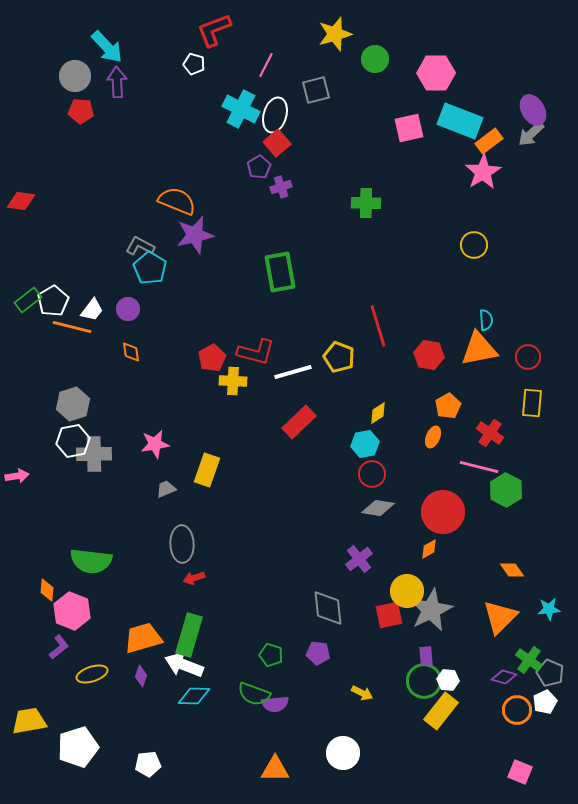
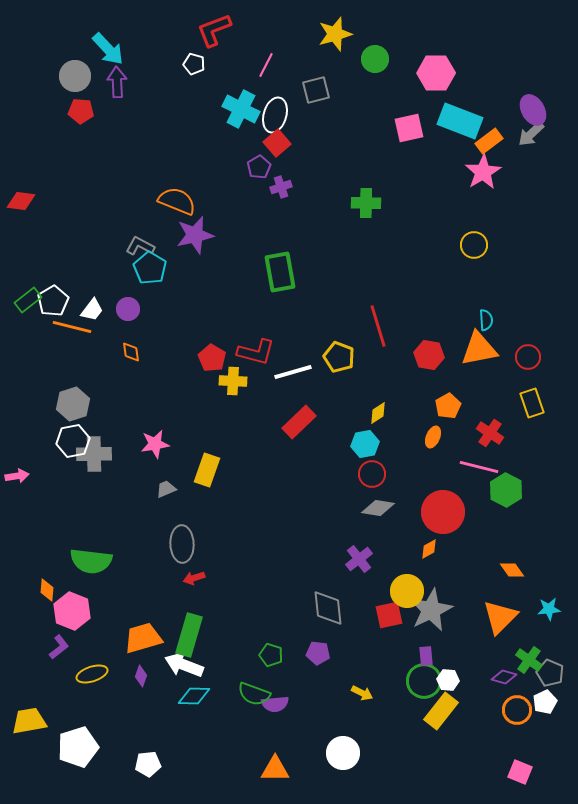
cyan arrow at (107, 47): moved 1 px right, 2 px down
red pentagon at (212, 358): rotated 12 degrees counterclockwise
yellow rectangle at (532, 403): rotated 24 degrees counterclockwise
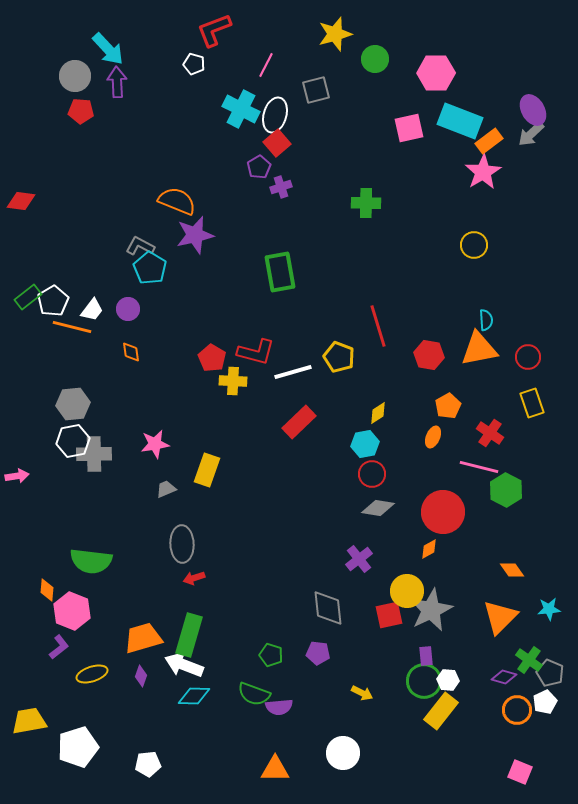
green rectangle at (28, 300): moved 3 px up
gray hexagon at (73, 404): rotated 12 degrees clockwise
purple semicircle at (275, 704): moved 4 px right, 3 px down
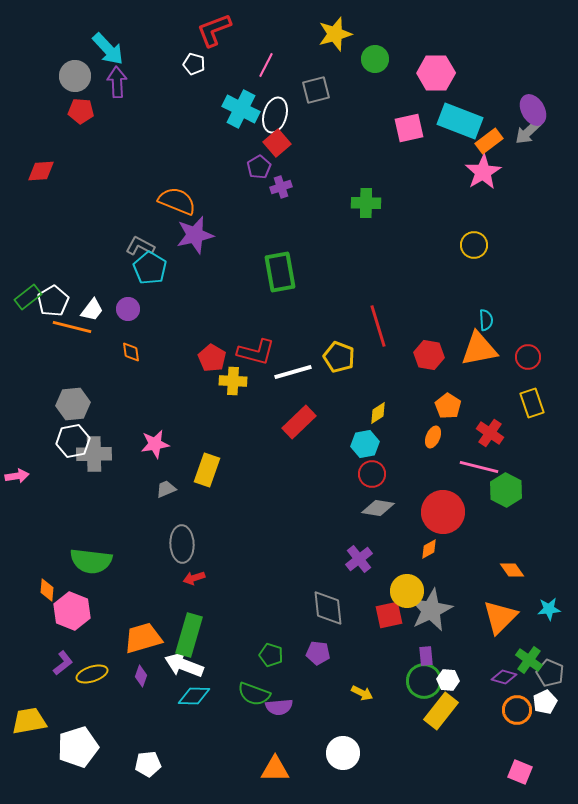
gray arrow at (531, 134): moved 3 px left, 2 px up
red diamond at (21, 201): moved 20 px right, 30 px up; rotated 12 degrees counterclockwise
orange pentagon at (448, 406): rotated 10 degrees counterclockwise
purple L-shape at (59, 647): moved 4 px right, 16 px down
